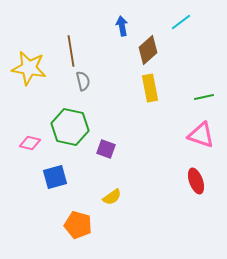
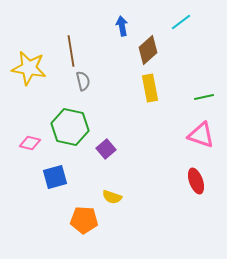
purple square: rotated 30 degrees clockwise
yellow semicircle: rotated 54 degrees clockwise
orange pentagon: moved 6 px right, 5 px up; rotated 12 degrees counterclockwise
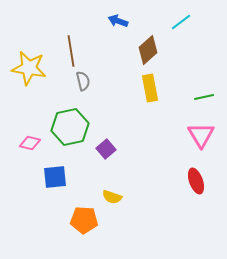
blue arrow: moved 4 px left, 5 px up; rotated 60 degrees counterclockwise
green hexagon: rotated 24 degrees counterclockwise
pink triangle: rotated 40 degrees clockwise
blue square: rotated 10 degrees clockwise
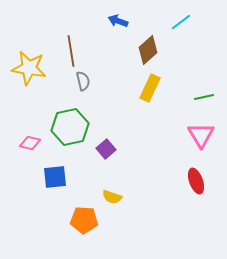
yellow rectangle: rotated 36 degrees clockwise
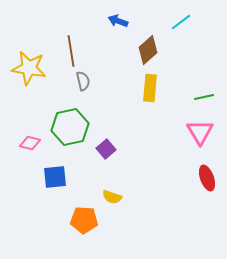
yellow rectangle: rotated 20 degrees counterclockwise
pink triangle: moved 1 px left, 3 px up
red ellipse: moved 11 px right, 3 px up
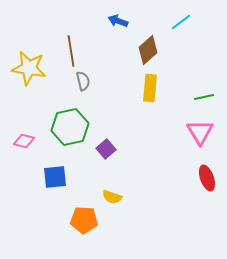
pink diamond: moved 6 px left, 2 px up
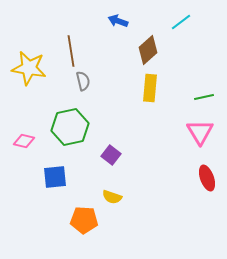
purple square: moved 5 px right, 6 px down; rotated 12 degrees counterclockwise
